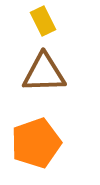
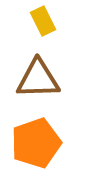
brown triangle: moved 6 px left, 6 px down
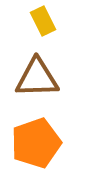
brown triangle: moved 1 px left, 1 px up
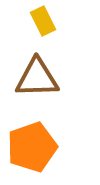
orange pentagon: moved 4 px left, 4 px down
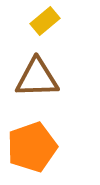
yellow rectangle: moved 2 px right; rotated 76 degrees clockwise
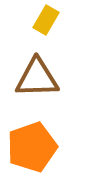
yellow rectangle: moved 1 px right, 1 px up; rotated 20 degrees counterclockwise
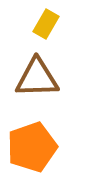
yellow rectangle: moved 4 px down
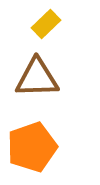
yellow rectangle: rotated 16 degrees clockwise
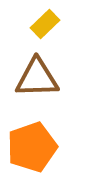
yellow rectangle: moved 1 px left
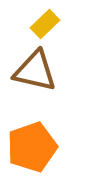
brown triangle: moved 2 px left, 7 px up; rotated 15 degrees clockwise
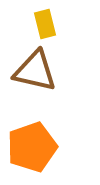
yellow rectangle: rotated 60 degrees counterclockwise
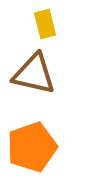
brown triangle: moved 1 px left, 3 px down
